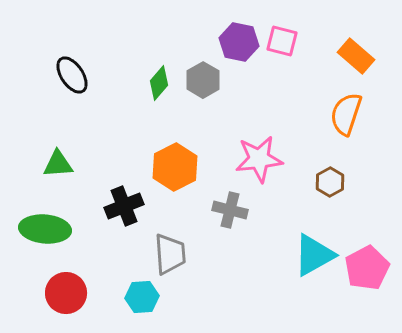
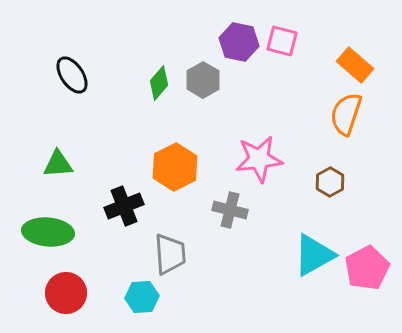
orange rectangle: moved 1 px left, 9 px down
green ellipse: moved 3 px right, 3 px down
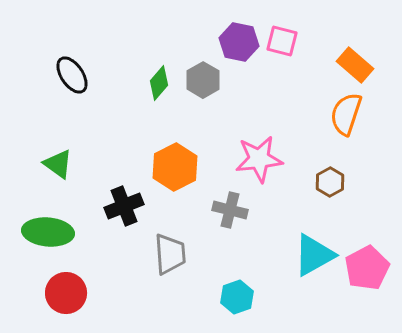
green triangle: rotated 40 degrees clockwise
cyan hexagon: moved 95 px right; rotated 16 degrees counterclockwise
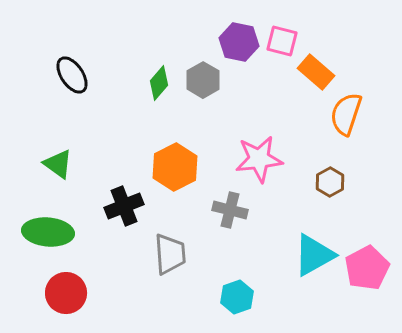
orange rectangle: moved 39 px left, 7 px down
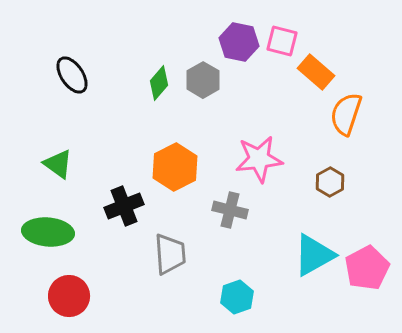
red circle: moved 3 px right, 3 px down
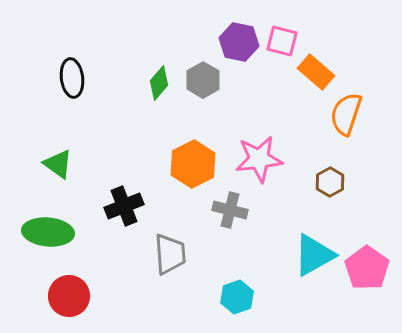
black ellipse: moved 3 px down; rotated 27 degrees clockwise
orange hexagon: moved 18 px right, 3 px up
pink pentagon: rotated 9 degrees counterclockwise
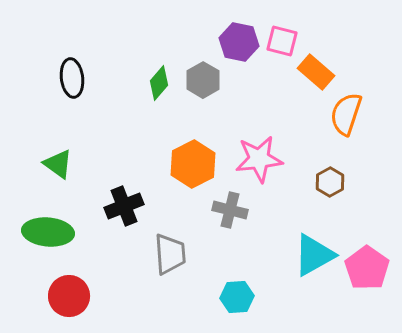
cyan hexagon: rotated 16 degrees clockwise
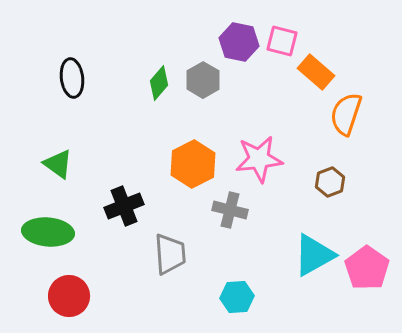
brown hexagon: rotated 8 degrees clockwise
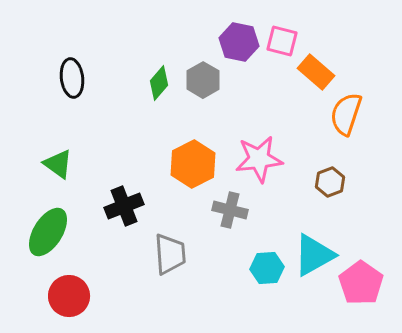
green ellipse: rotated 63 degrees counterclockwise
pink pentagon: moved 6 px left, 15 px down
cyan hexagon: moved 30 px right, 29 px up
